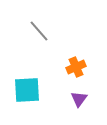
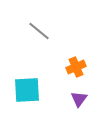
gray line: rotated 10 degrees counterclockwise
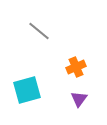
cyan square: rotated 12 degrees counterclockwise
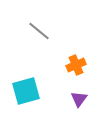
orange cross: moved 2 px up
cyan square: moved 1 px left, 1 px down
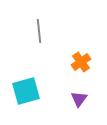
gray line: rotated 45 degrees clockwise
orange cross: moved 5 px right, 3 px up; rotated 12 degrees counterclockwise
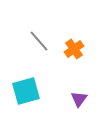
gray line: moved 10 px down; rotated 35 degrees counterclockwise
orange cross: moved 7 px left, 13 px up
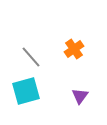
gray line: moved 8 px left, 16 px down
purple triangle: moved 1 px right, 3 px up
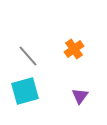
gray line: moved 3 px left, 1 px up
cyan square: moved 1 px left
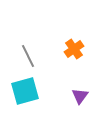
gray line: rotated 15 degrees clockwise
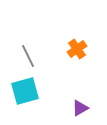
orange cross: moved 3 px right
purple triangle: moved 12 px down; rotated 24 degrees clockwise
